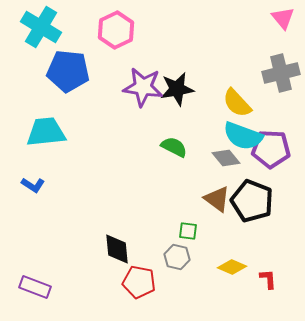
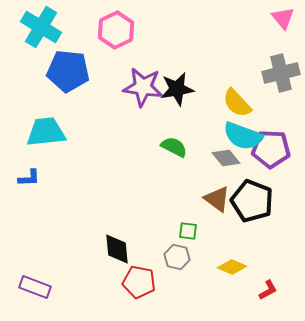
blue L-shape: moved 4 px left, 7 px up; rotated 35 degrees counterclockwise
red L-shape: moved 11 px down; rotated 65 degrees clockwise
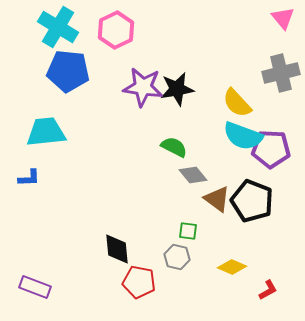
cyan cross: moved 17 px right
gray diamond: moved 33 px left, 17 px down
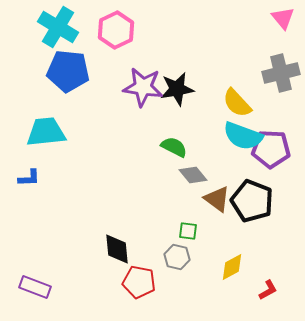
yellow diamond: rotated 52 degrees counterclockwise
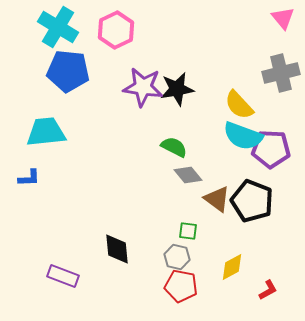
yellow semicircle: moved 2 px right, 2 px down
gray diamond: moved 5 px left
red pentagon: moved 42 px right, 4 px down
purple rectangle: moved 28 px right, 11 px up
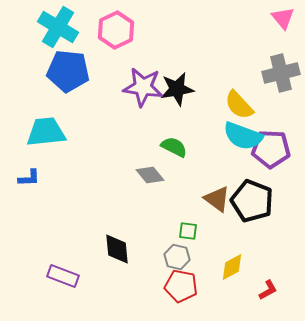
gray diamond: moved 38 px left
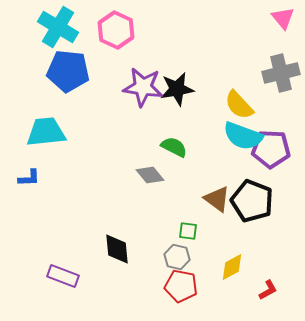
pink hexagon: rotated 9 degrees counterclockwise
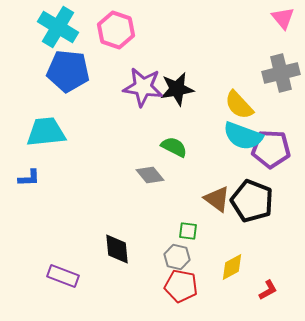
pink hexagon: rotated 6 degrees counterclockwise
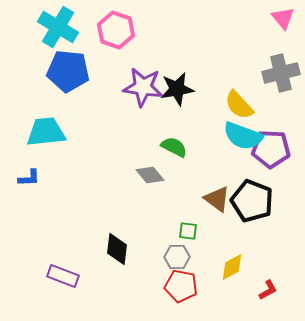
black diamond: rotated 12 degrees clockwise
gray hexagon: rotated 15 degrees counterclockwise
